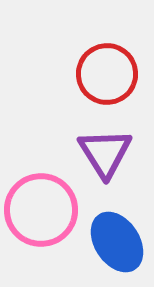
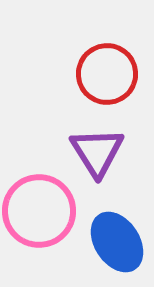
purple triangle: moved 8 px left, 1 px up
pink circle: moved 2 px left, 1 px down
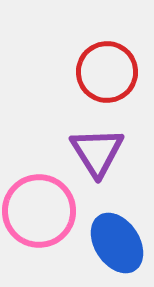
red circle: moved 2 px up
blue ellipse: moved 1 px down
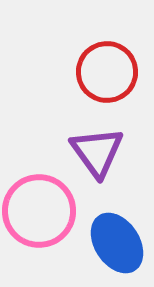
purple triangle: rotated 4 degrees counterclockwise
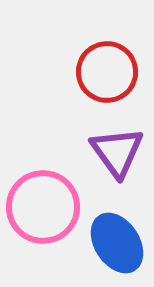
purple triangle: moved 20 px right
pink circle: moved 4 px right, 4 px up
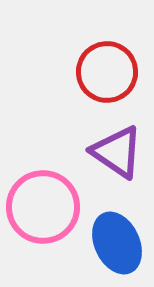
purple triangle: rotated 20 degrees counterclockwise
blue ellipse: rotated 8 degrees clockwise
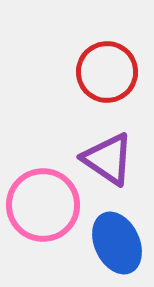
purple triangle: moved 9 px left, 7 px down
pink circle: moved 2 px up
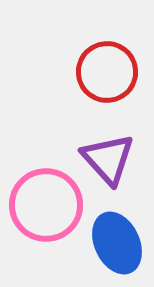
purple triangle: rotated 14 degrees clockwise
pink circle: moved 3 px right
